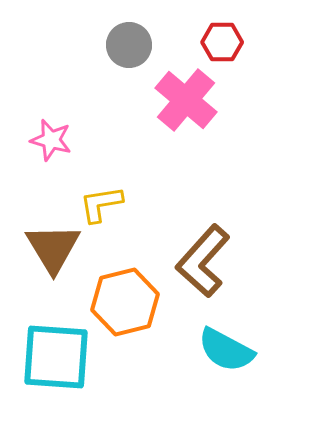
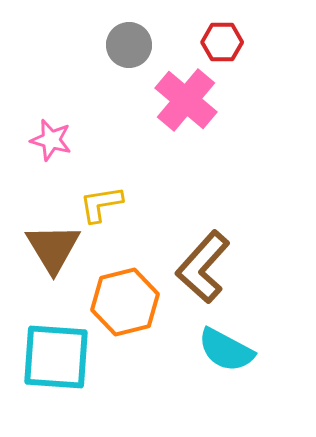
brown L-shape: moved 6 px down
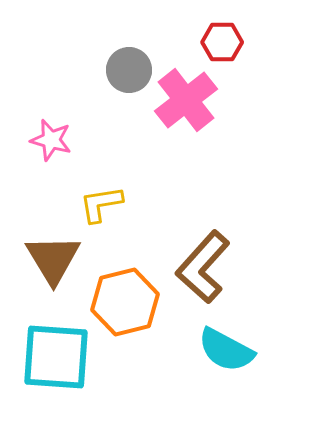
gray circle: moved 25 px down
pink cross: rotated 12 degrees clockwise
brown triangle: moved 11 px down
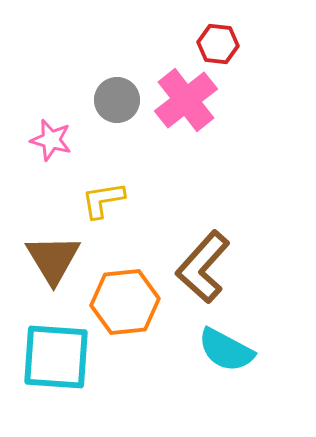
red hexagon: moved 4 px left, 2 px down; rotated 6 degrees clockwise
gray circle: moved 12 px left, 30 px down
yellow L-shape: moved 2 px right, 4 px up
orange hexagon: rotated 8 degrees clockwise
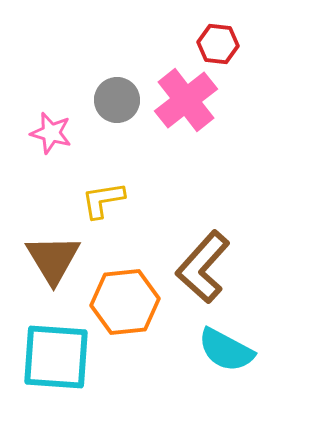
pink star: moved 7 px up
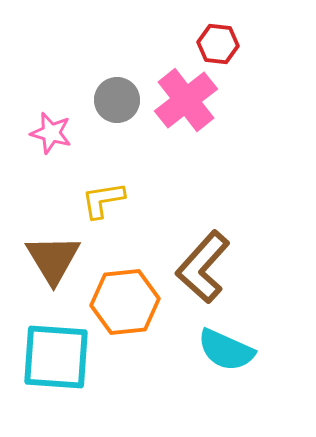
cyan semicircle: rotated 4 degrees counterclockwise
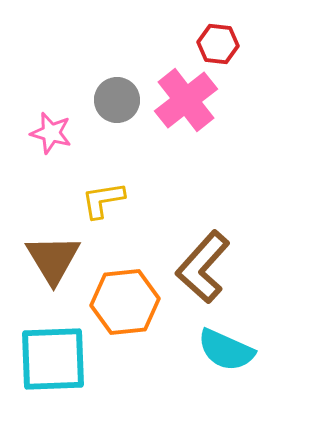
cyan square: moved 3 px left, 2 px down; rotated 6 degrees counterclockwise
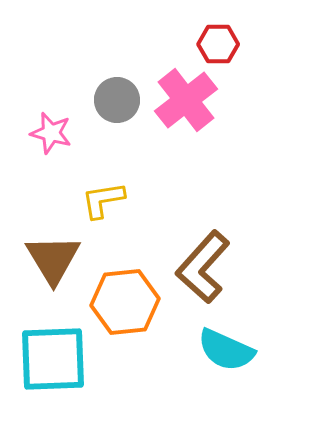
red hexagon: rotated 6 degrees counterclockwise
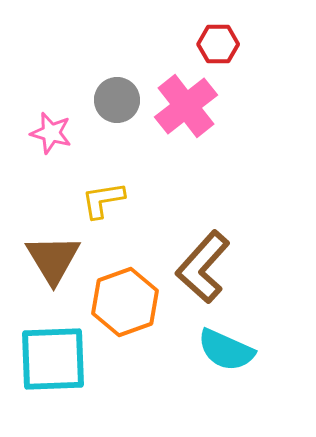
pink cross: moved 6 px down
orange hexagon: rotated 14 degrees counterclockwise
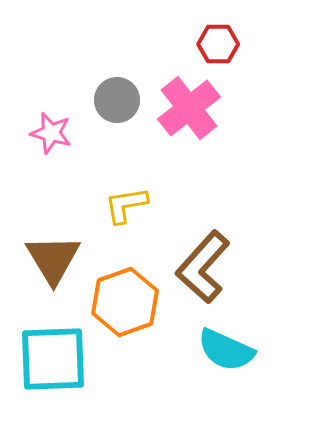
pink cross: moved 3 px right, 2 px down
yellow L-shape: moved 23 px right, 5 px down
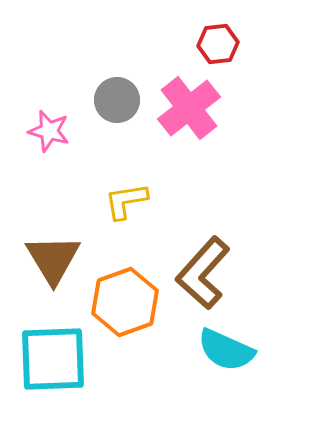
red hexagon: rotated 6 degrees counterclockwise
pink star: moved 2 px left, 2 px up
yellow L-shape: moved 4 px up
brown L-shape: moved 6 px down
